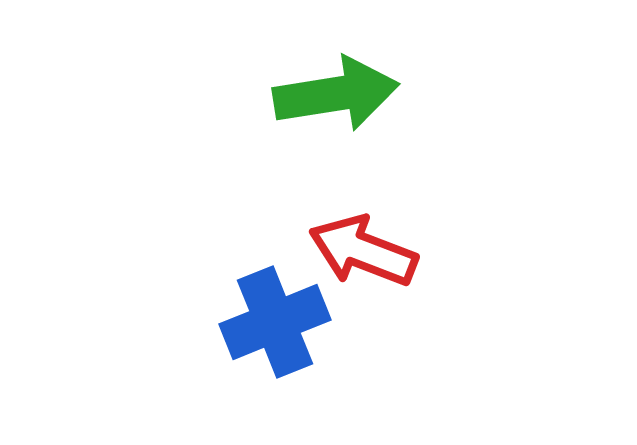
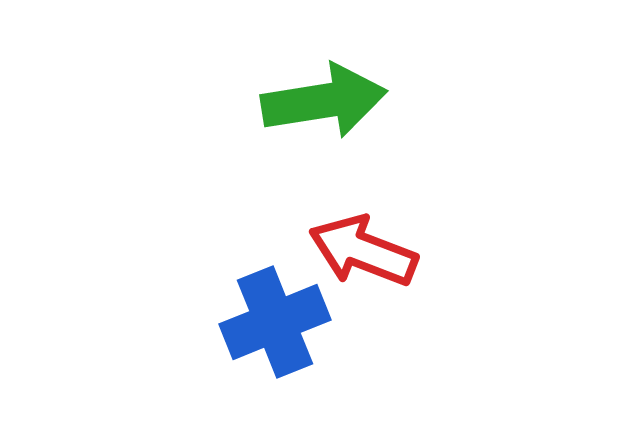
green arrow: moved 12 px left, 7 px down
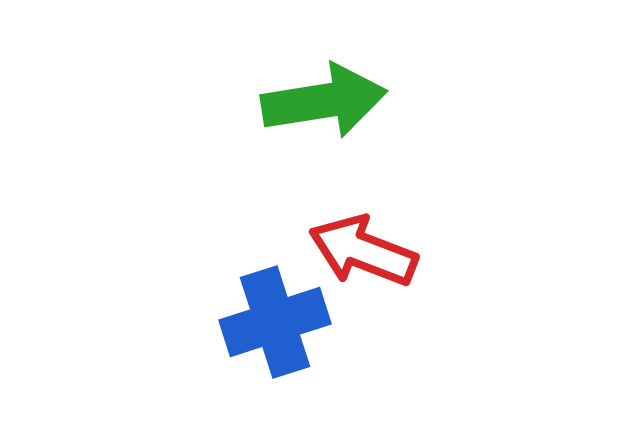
blue cross: rotated 4 degrees clockwise
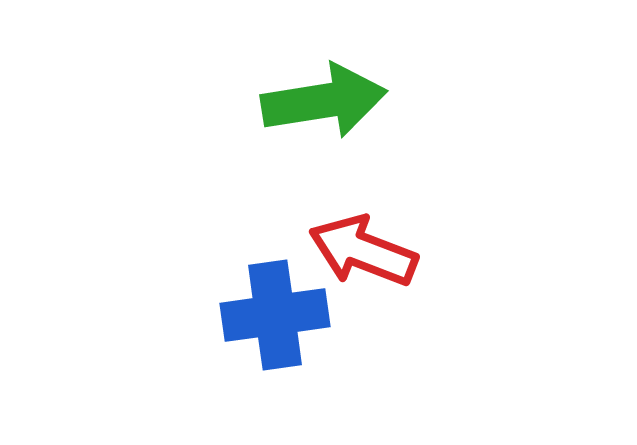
blue cross: moved 7 px up; rotated 10 degrees clockwise
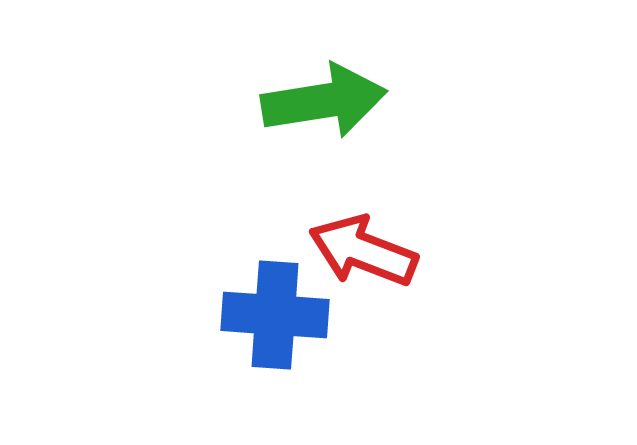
blue cross: rotated 12 degrees clockwise
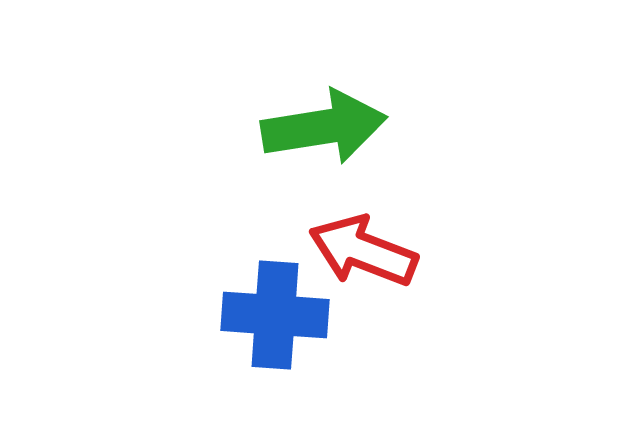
green arrow: moved 26 px down
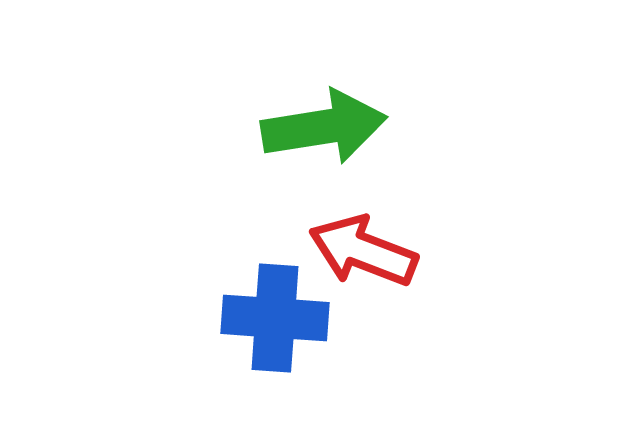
blue cross: moved 3 px down
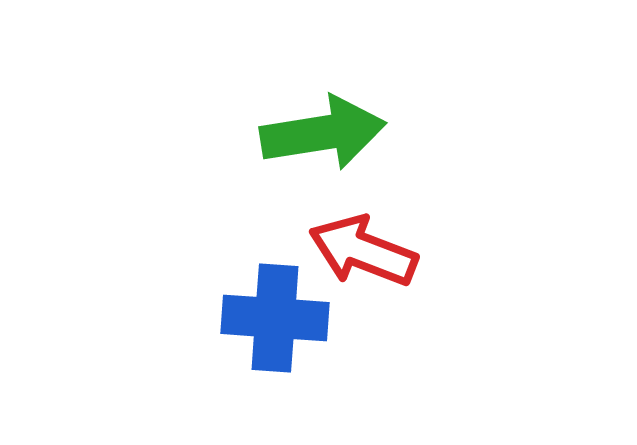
green arrow: moved 1 px left, 6 px down
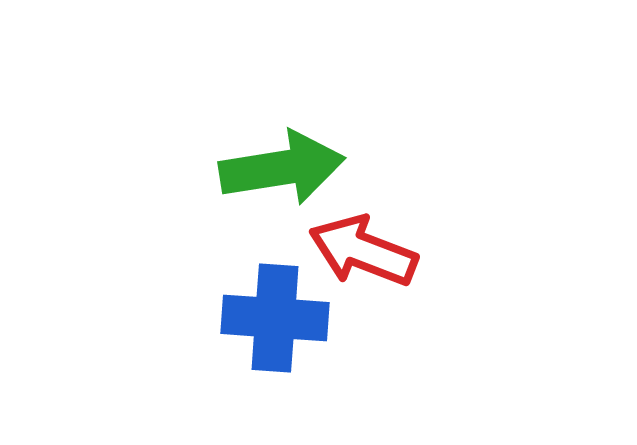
green arrow: moved 41 px left, 35 px down
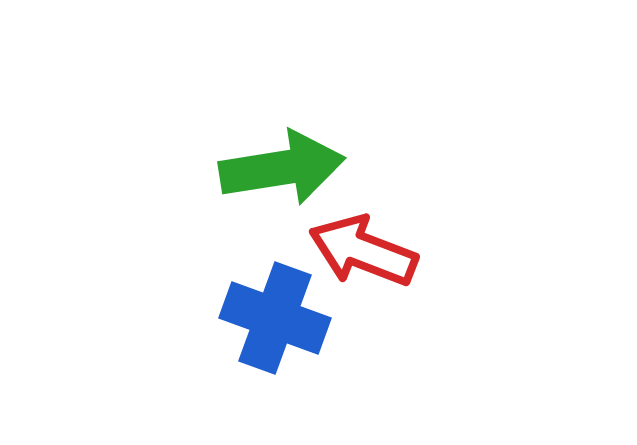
blue cross: rotated 16 degrees clockwise
